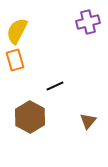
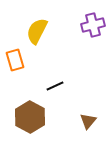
purple cross: moved 5 px right, 3 px down
yellow semicircle: moved 20 px right
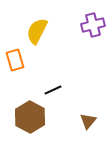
black line: moved 2 px left, 4 px down
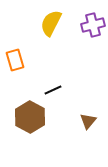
yellow semicircle: moved 14 px right, 8 px up
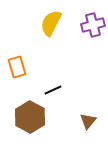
orange rectangle: moved 2 px right, 7 px down
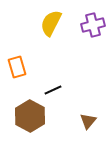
brown hexagon: moved 1 px up
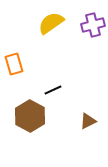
yellow semicircle: rotated 28 degrees clockwise
orange rectangle: moved 3 px left, 3 px up
brown triangle: rotated 24 degrees clockwise
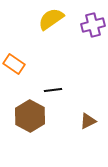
yellow semicircle: moved 4 px up
orange rectangle: rotated 40 degrees counterclockwise
black line: rotated 18 degrees clockwise
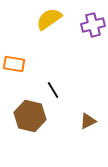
yellow semicircle: moved 2 px left
orange rectangle: rotated 25 degrees counterclockwise
black line: rotated 66 degrees clockwise
brown hexagon: rotated 16 degrees counterclockwise
